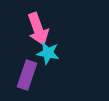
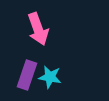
cyan star: moved 2 px right, 24 px down
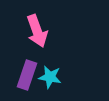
pink arrow: moved 1 px left, 2 px down
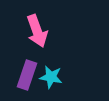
cyan star: moved 1 px right
